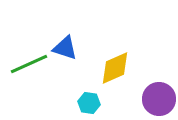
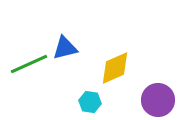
blue triangle: rotated 32 degrees counterclockwise
purple circle: moved 1 px left, 1 px down
cyan hexagon: moved 1 px right, 1 px up
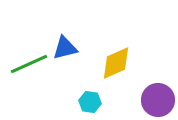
yellow diamond: moved 1 px right, 5 px up
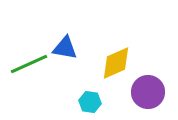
blue triangle: rotated 24 degrees clockwise
purple circle: moved 10 px left, 8 px up
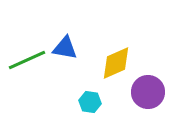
green line: moved 2 px left, 4 px up
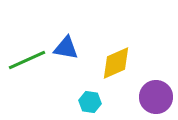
blue triangle: moved 1 px right
purple circle: moved 8 px right, 5 px down
